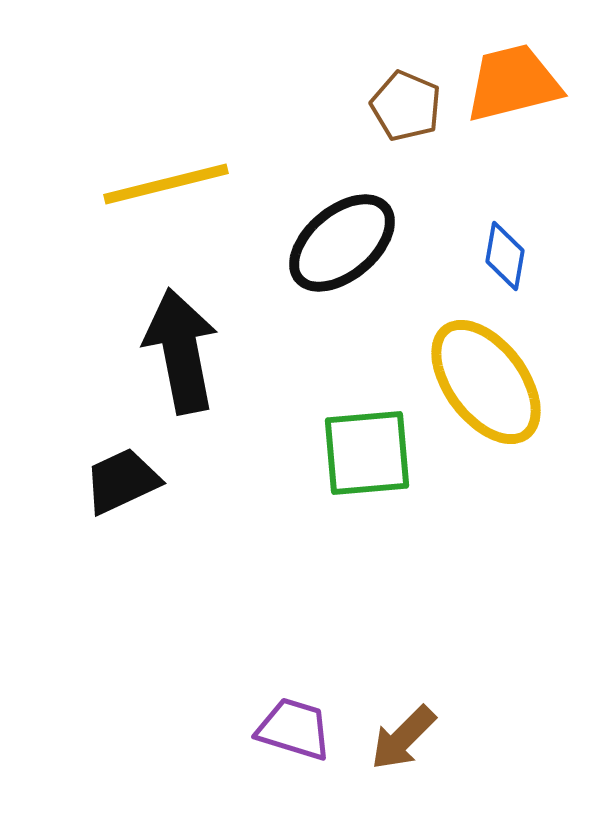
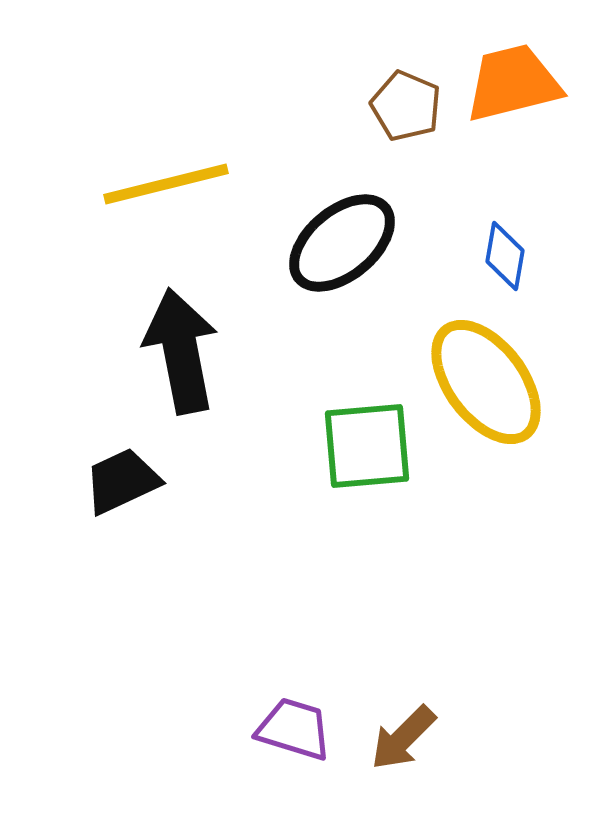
green square: moved 7 px up
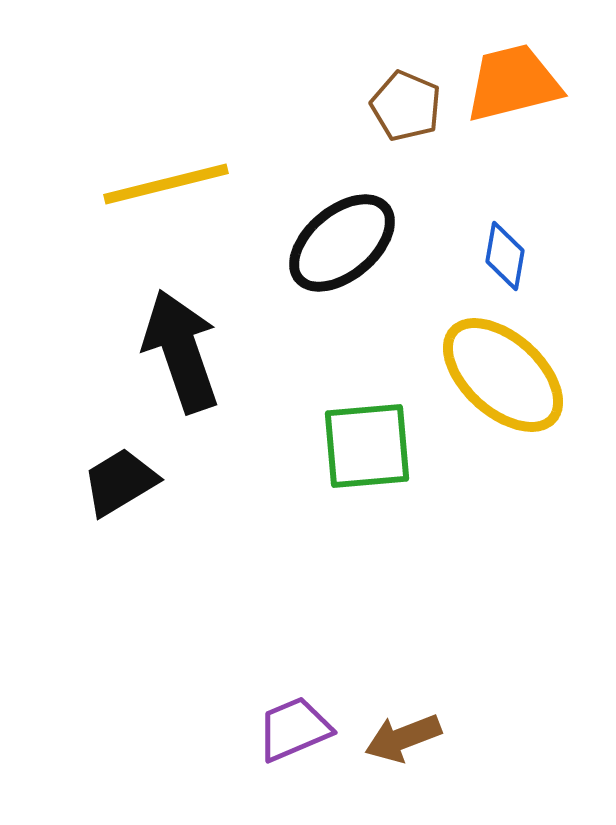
black arrow: rotated 8 degrees counterclockwise
yellow ellipse: moved 17 px right, 7 px up; rotated 11 degrees counterclockwise
black trapezoid: moved 2 px left, 1 px down; rotated 6 degrees counterclockwise
purple trapezoid: rotated 40 degrees counterclockwise
brown arrow: rotated 24 degrees clockwise
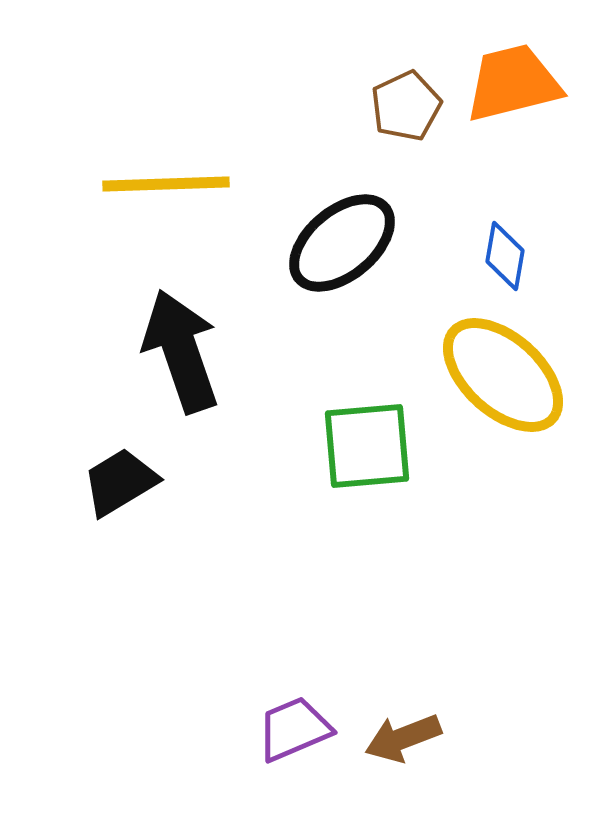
brown pentagon: rotated 24 degrees clockwise
yellow line: rotated 12 degrees clockwise
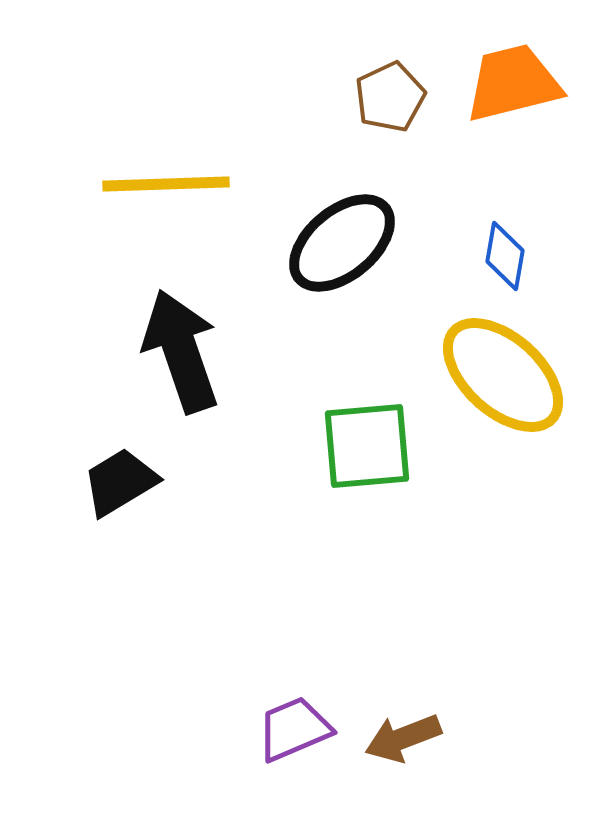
brown pentagon: moved 16 px left, 9 px up
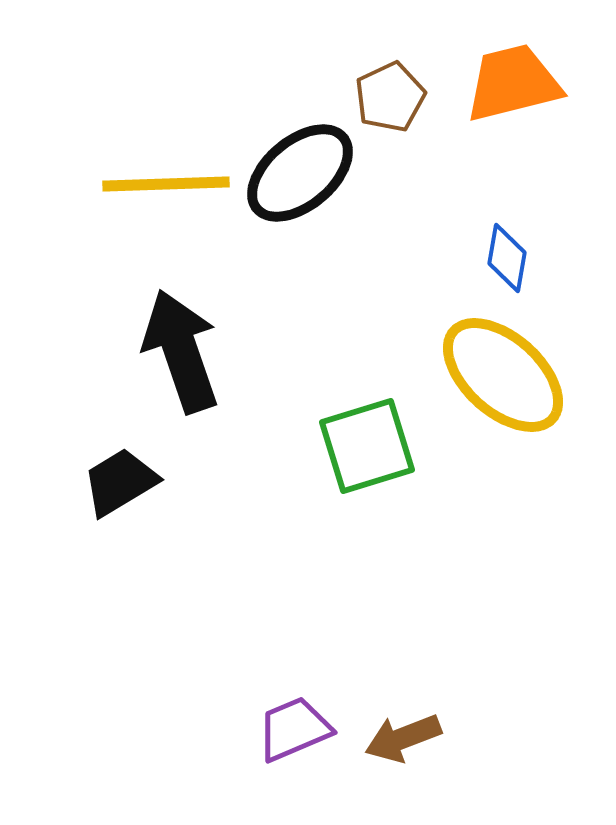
black ellipse: moved 42 px left, 70 px up
blue diamond: moved 2 px right, 2 px down
green square: rotated 12 degrees counterclockwise
